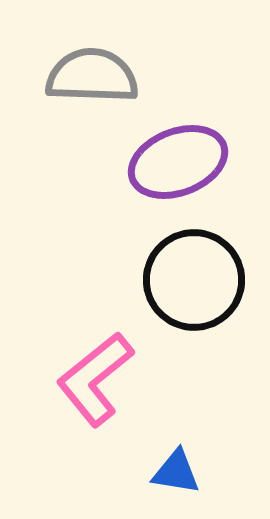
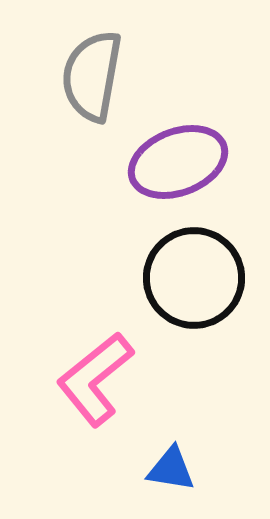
gray semicircle: rotated 82 degrees counterclockwise
black circle: moved 2 px up
blue triangle: moved 5 px left, 3 px up
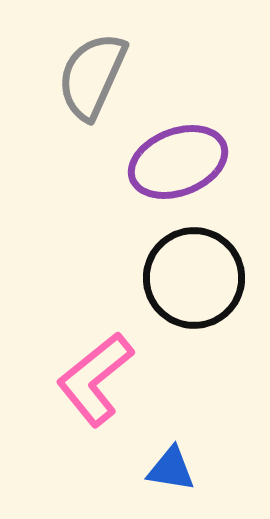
gray semicircle: rotated 14 degrees clockwise
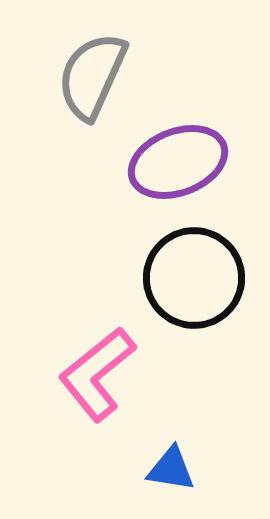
pink L-shape: moved 2 px right, 5 px up
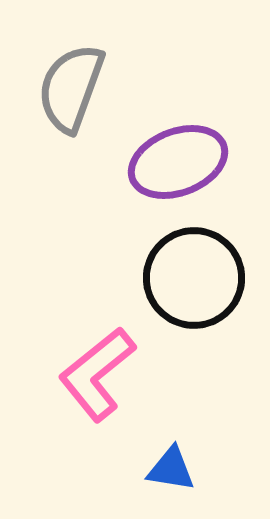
gray semicircle: moved 21 px left, 12 px down; rotated 4 degrees counterclockwise
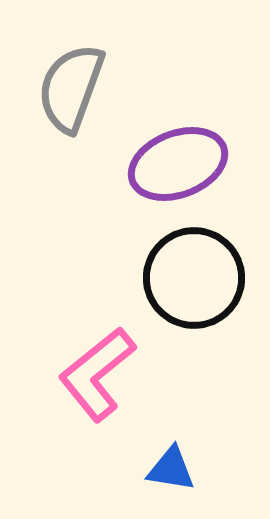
purple ellipse: moved 2 px down
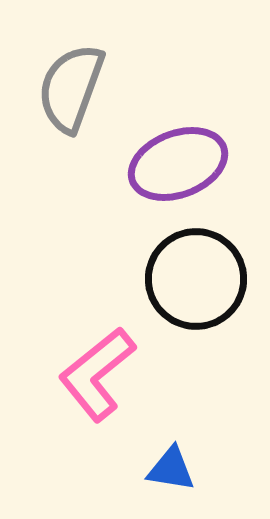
black circle: moved 2 px right, 1 px down
